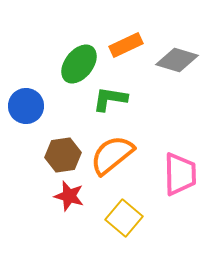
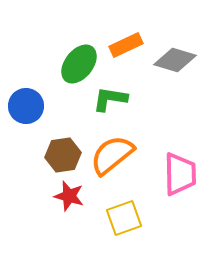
gray diamond: moved 2 px left
yellow square: rotated 30 degrees clockwise
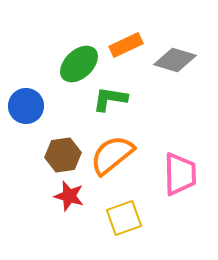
green ellipse: rotated 9 degrees clockwise
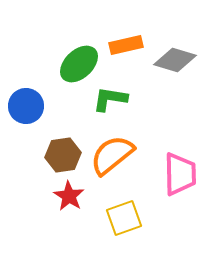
orange rectangle: rotated 12 degrees clockwise
red star: rotated 16 degrees clockwise
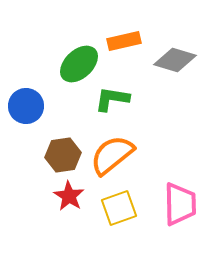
orange rectangle: moved 2 px left, 4 px up
green L-shape: moved 2 px right
pink trapezoid: moved 30 px down
yellow square: moved 5 px left, 10 px up
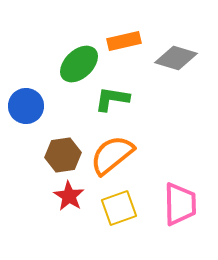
gray diamond: moved 1 px right, 2 px up
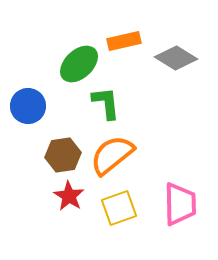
gray diamond: rotated 15 degrees clockwise
green L-shape: moved 6 px left, 4 px down; rotated 75 degrees clockwise
blue circle: moved 2 px right
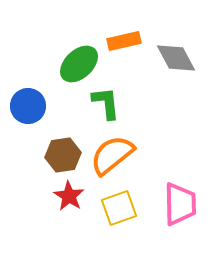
gray diamond: rotated 30 degrees clockwise
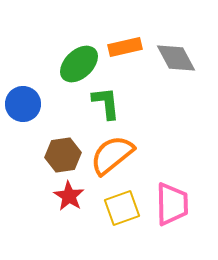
orange rectangle: moved 1 px right, 6 px down
blue circle: moved 5 px left, 2 px up
pink trapezoid: moved 8 px left
yellow square: moved 3 px right
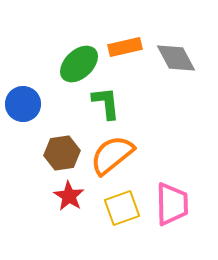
brown hexagon: moved 1 px left, 2 px up
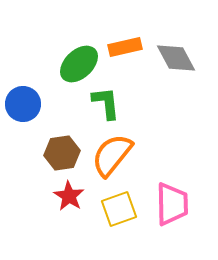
orange semicircle: rotated 12 degrees counterclockwise
yellow square: moved 3 px left, 1 px down
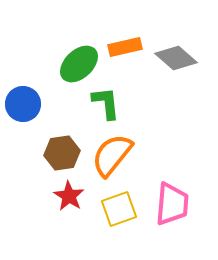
gray diamond: rotated 21 degrees counterclockwise
pink trapezoid: rotated 6 degrees clockwise
